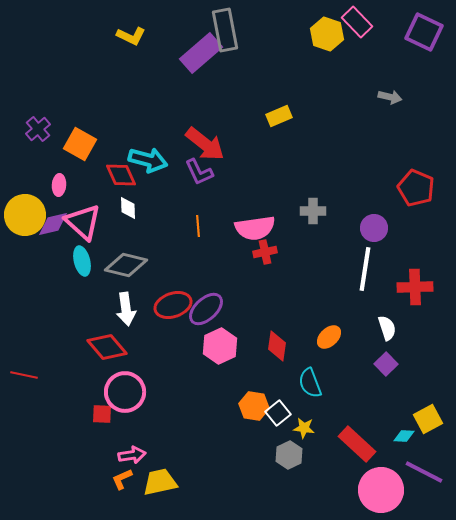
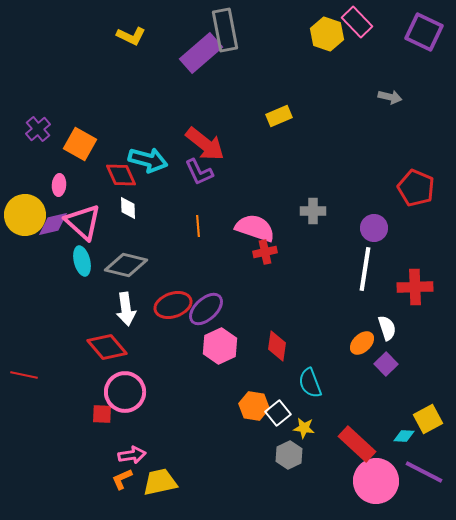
pink semicircle at (255, 228): rotated 153 degrees counterclockwise
orange ellipse at (329, 337): moved 33 px right, 6 px down
pink circle at (381, 490): moved 5 px left, 9 px up
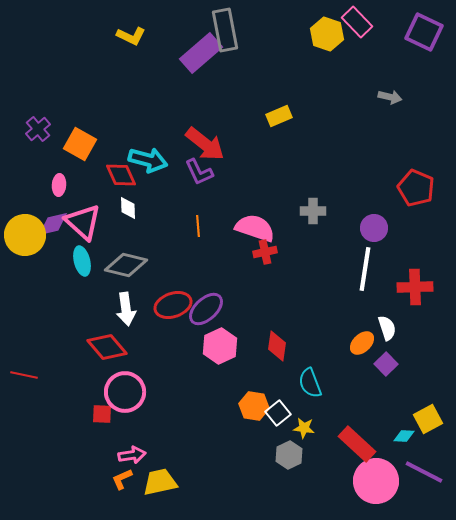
yellow circle at (25, 215): moved 20 px down
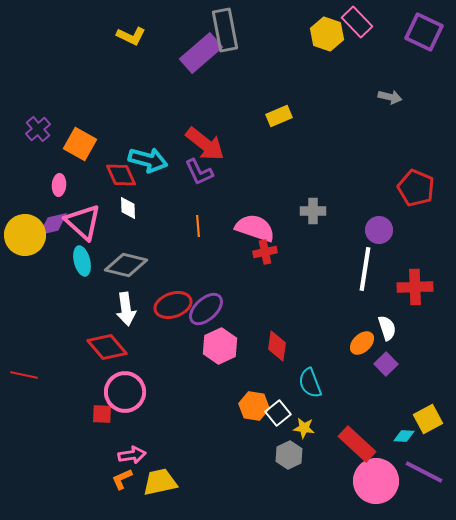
purple circle at (374, 228): moved 5 px right, 2 px down
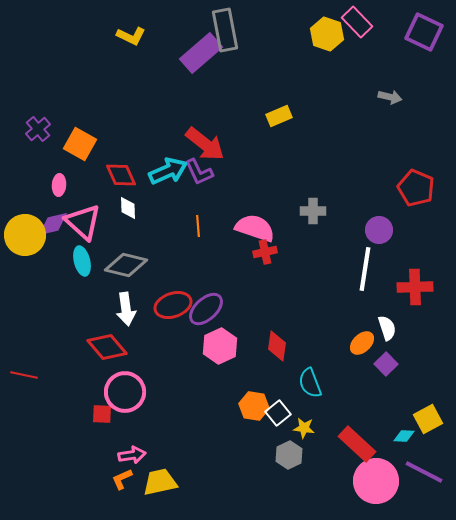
cyan arrow at (148, 160): moved 20 px right, 11 px down; rotated 39 degrees counterclockwise
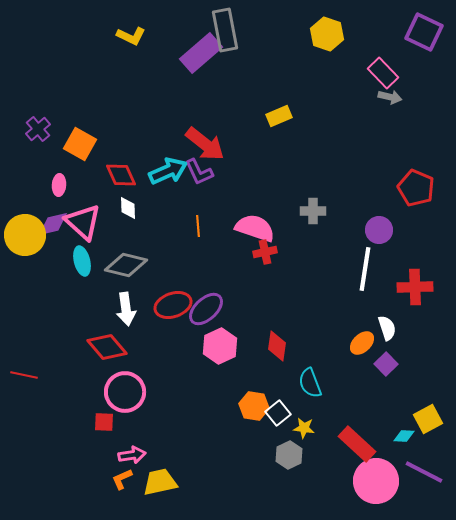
pink rectangle at (357, 22): moved 26 px right, 51 px down
red square at (102, 414): moved 2 px right, 8 px down
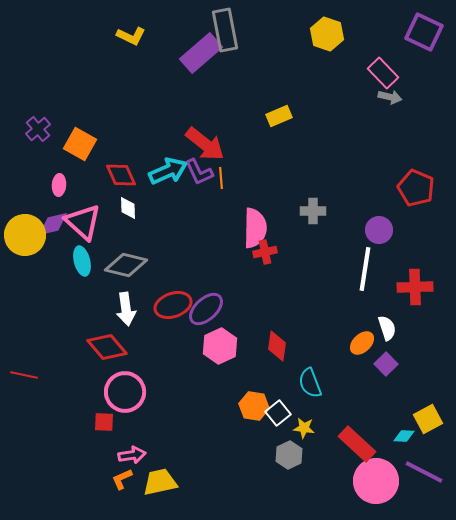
orange line at (198, 226): moved 23 px right, 48 px up
pink semicircle at (255, 228): rotated 72 degrees clockwise
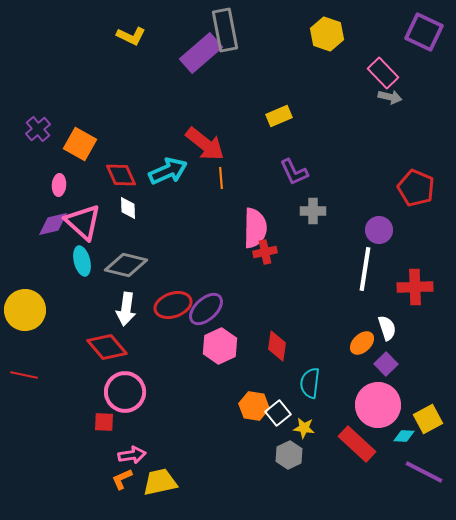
purple L-shape at (199, 172): moved 95 px right
yellow circle at (25, 235): moved 75 px down
white arrow at (126, 309): rotated 16 degrees clockwise
cyan semicircle at (310, 383): rotated 28 degrees clockwise
pink circle at (376, 481): moved 2 px right, 76 px up
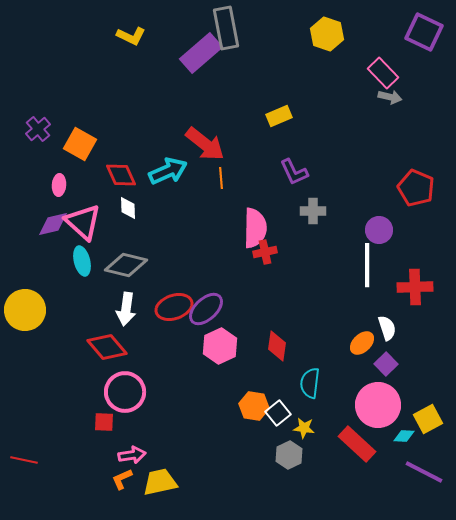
gray rectangle at (225, 30): moved 1 px right, 2 px up
white line at (365, 269): moved 2 px right, 4 px up; rotated 9 degrees counterclockwise
red ellipse at (173, 305): moved 1 px right, 2 px down
red line at (24, 375): moved 85 px down
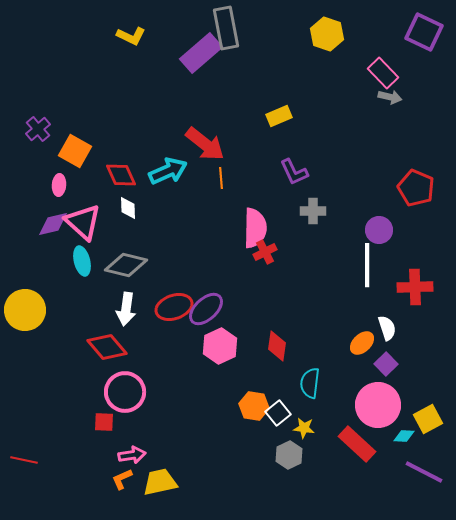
orange square at (80, 144): moved 5 px left, 7 px down
red cross at (265, 252): rotated 15 degrees counterclockwise
